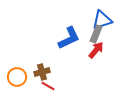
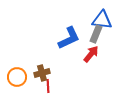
blue triangle: rotated 25 degrees clockwise
red arrow: moved 5 px left, 4 px down
brown cross: moved 1 px down
red line: rotated 56 degrees clockwise
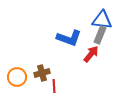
gray rectangle: moved 4 px right, 1 px down
blue L-shape: rotated 45 degrees clockwise
red line: moved 6 px right
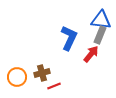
blue triangle: moved 1 px left
blue L-shape: rotated 85 degrees counterclockwise
red line: rotated 72 degrees clockwise
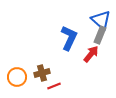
blue triangle: rotated 35 degrees clockwise
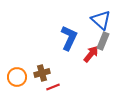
gray rectangle: moved 3 px right, 6 px down
red line: moved 1 px left, 1 px down
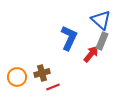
gray rectangle: moved 1 px left
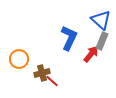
orange circle: moved 2 px right, 18 px up
red line: moved 1 px left, 6 px up; rotated 64 degrees clockwise
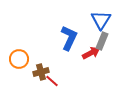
blue triangle: rotated 20 degrees clockwise
red arrow: moved 1 px up; rotated 24 degrees clockwise
brown cross: moved 1 px left, 1 px up
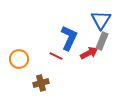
red arrow: moved 2 px left
brown cross: moved 11 px down
red line: moved 4 px right, 25 px up; rotated 16 degrees counterclockwise
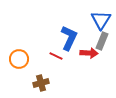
red arrow: rotated 30 degrees clockwise
